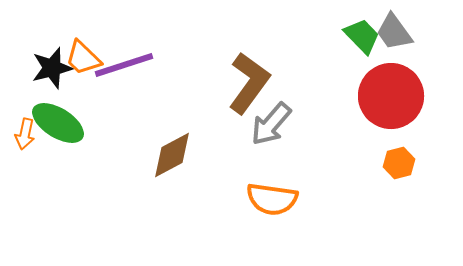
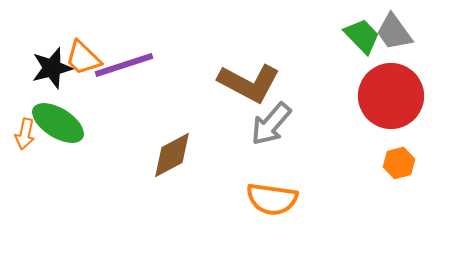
brown L-shape: rotated 82 degrees clockwise
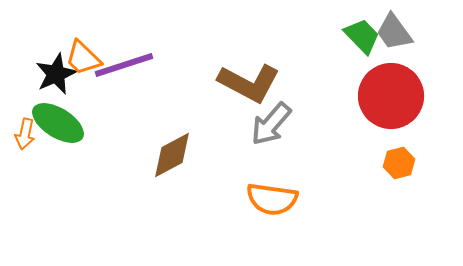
black star: moved 4 px right, 6 px down; rotated 9 degrees counterclockwise
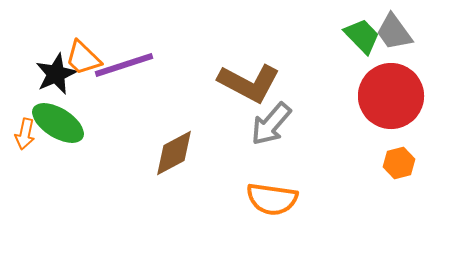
brown diamond: moved 2 px right, 2 px up
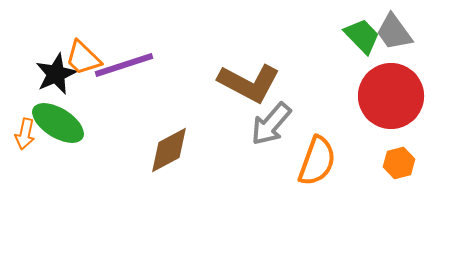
brown diamond: moved 5 px left, 3 px up
orange semicircle: moved 45 px right, 38 px up; rotated 78 degrees counterclockwise
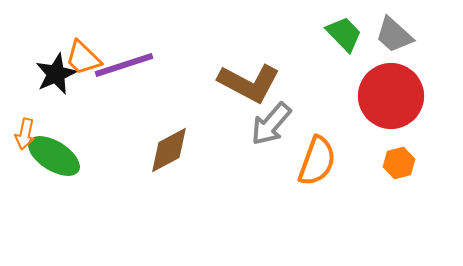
gray trapezoid: moved 3 px down; rotated 12 degrees counterclockwise
green trapezoid: moved 18 px left, 2 px up
green ellipse: moved 4 px left, 33 px down
